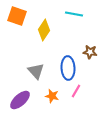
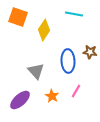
orange square: moved 1 px right, 1 px down
blue ellipse: moved 7 px up
orange star: rotated 16 degrees clockwise
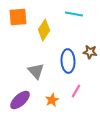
orange square: rotated 24 degrees counterclockwise
orange star: moved 4 px down; rotated 16 degrees clockwise
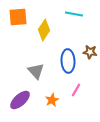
pink line: moved 1 px up
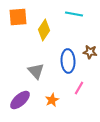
pink line: moved 3 px right, 2 px up
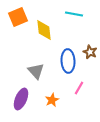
orange square: rotated 18 degrees counterclockwise
yellow diamond: rotated 40 degrees counterclockwise
brown star: rotated 16 degrees clockwise
purple ellipse: moved 1 px right, 1 px up; rotated 25 degrees counterclockwise
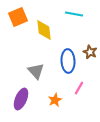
orange star: moved 3 px right
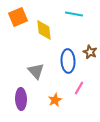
purple ellipse: rotated 25 degrees counterclockwise
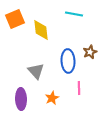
orange square: moved 3 px left, 2 px down
yellow diamond: moved 3 px left
brown star: rotated 24 degrees clockwise
pink line: rotated 32 degrees counterclockwise
orange star: moved 3 px left, 2 px up
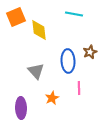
orange square: moved 1 px right, 2 px up
yellow diamond: moved 2 px left
purple ellipse: moved 9 px down
